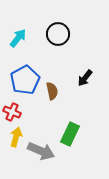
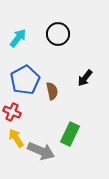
yellow arrow: moved 1 px down; rotated 48 degrees counterclockwise
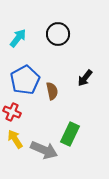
yellow arrow: moved 1 px left, 1 px down
gray arrow: moved 3 px right, 1 px up
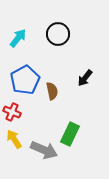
yellow arrow: moved 1 px left
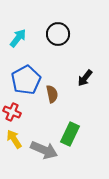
blue pentagon: moved 1 px right
brown semicircle: moved 3 px down
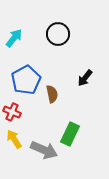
cyan arrow: moved 4 px left
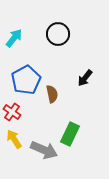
red cross: rotated 12 degrees clockwise
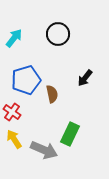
blue pentagon: rotated 12 degrees clockwise
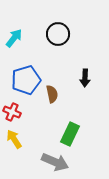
black arrow: rotated 36 degrees counterclockwise
red cross: rotated 12 degrees counterclockwise
gray arrow: moved 11 px right, 12 px down
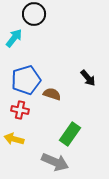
black circle: moved 24 px left, 20 px up
black arrow: moved 3 px right; rotated 42 degrees counterclockwise
brown semicircle: rotated 60 degrees counterclockwise
red cross: moved 8 px right, 2 px up; rotated 12 degrees counterclockwise
green rectangle: rotated 10 degrees clockwise
yellow arrow: rotated 42 degrees counterclockwise
